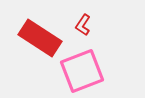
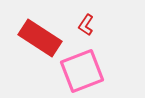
red L-shape: moved 3 px right
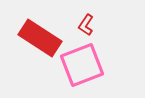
pink square: moved 6 px up
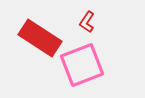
red L-shape: moved 1 px right, 3 px up
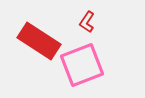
red rectangle: moved 1 px left, 3 px down
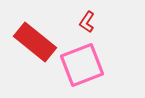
red rectangle: moved 4 px left, 1 px down; rotated 6 degrees clockwise
